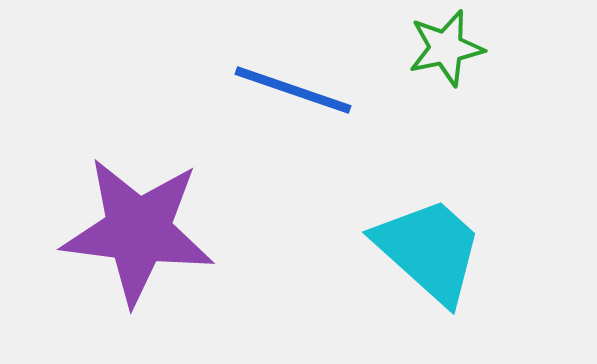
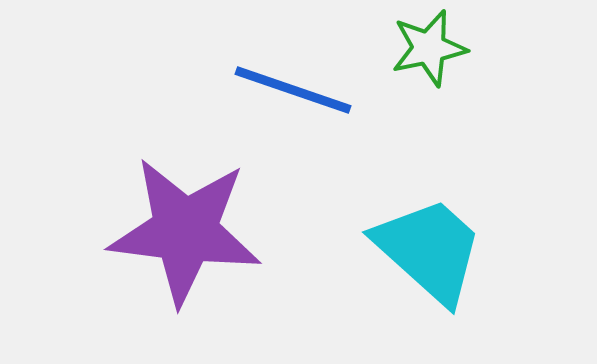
green star: moved 17 px left
purple star: moved 47 px right
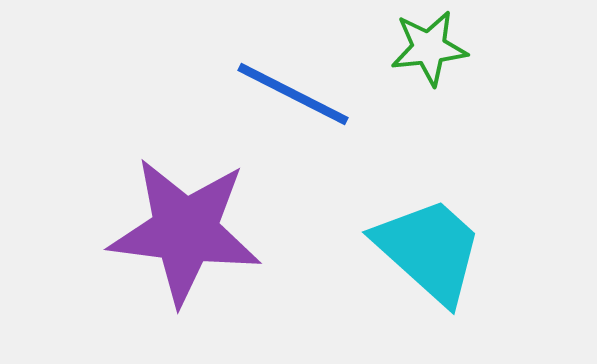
green star: rotated 6 degrees clockwise
blue line: moved 4 px down; rotated 8 degrees clockwise
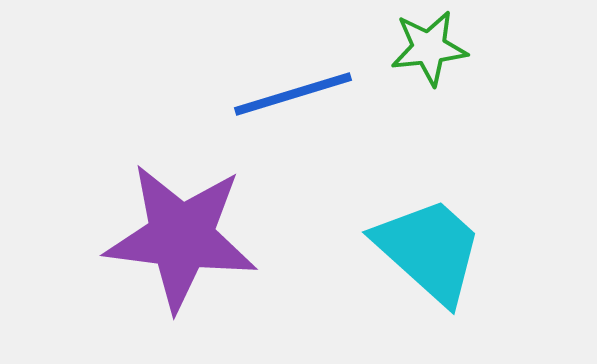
blue line: rotated 44 degrees counterclockwise
purple star: moved 4 px left, 6 px down
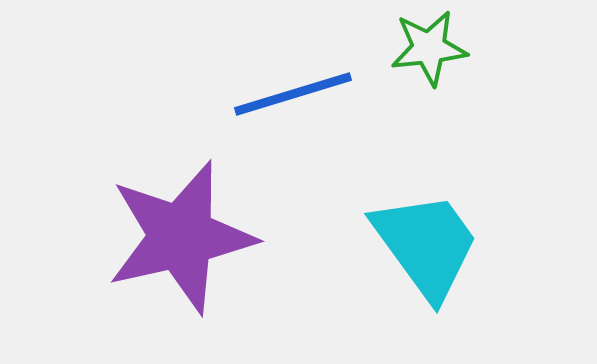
purple star: rotated 20 degrees counterclockwise
cyan trapezoid: moved 3 px left, 5 px up; rotated 12 degrees clockwise
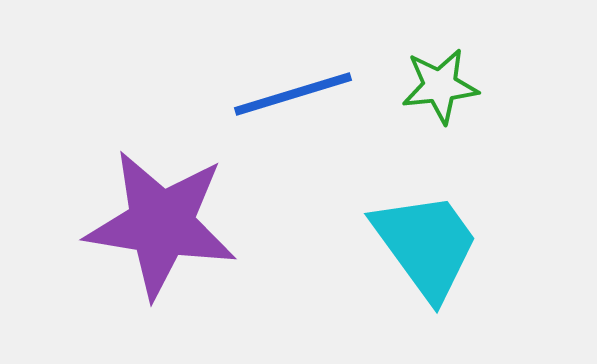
green star: moved 11 px right, 38 px down
purple star: moved 20 px left, 13 px up; rotated 22 degrees clockwise
